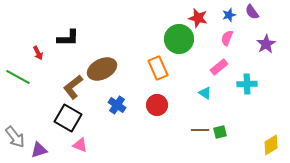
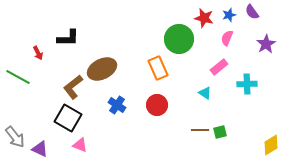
red star: moved 6 px right
purple triangle: moved 1 px right, 1 px up; rotated 42 degrees clockwise
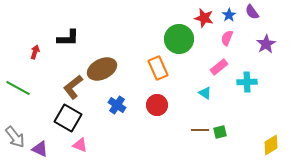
blue star: rotated 16 degrees counterclockwise
red arrow: moved 3 px left, 1 px up; rotated 136 degrees counterclockwise
green line: moved 11 px down
cyan cross: moved 2 px up
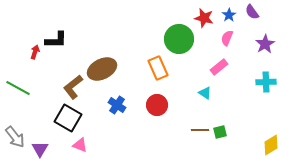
black L-shape: moved 12 px left, 2 px down
purple star: moved 1 px left
cyan cross: moved 19 px right
purple triangle: rotated 36 degrees clockwise
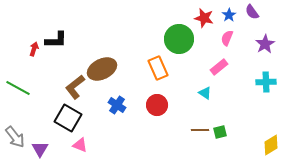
red arrow: moved 1 px left, 3 px up
brown L-shape: moved 2 px right
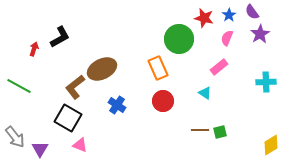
black L-shape: moved 4 px right, 3 px up; rotated 30 degrees counterclockwise
purple star: moved 5 px left, 10 px up
green line: moved 1 px right, 2 px up
red circle: moved 6 px right, 4 px up
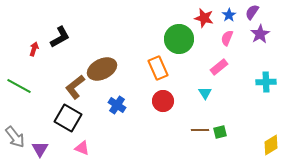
purple semicircle: rotated 70 degrees clockwise
cyan triangle: rotated 24 degrees clockwise
pink triangle: moved 2 px right, 3 px down
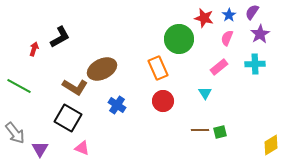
cyan cross: moved 11 px left, 18 px up
brown L-shape: rotated 110 degrees counterclockwise
gray arrow: moved 4 px up
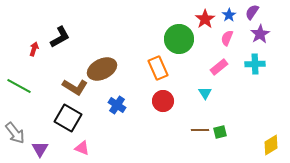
red star: moved 1 px right, 1 px down; rotated 24 degrees clockwise
